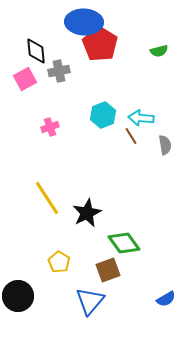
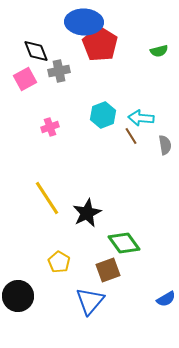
black diamond: rotated 16 degrees counterclockwise
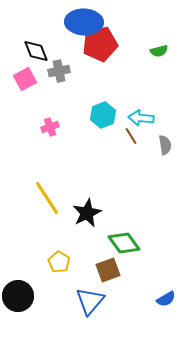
red pentagon: rotated 28 degrees clockwise
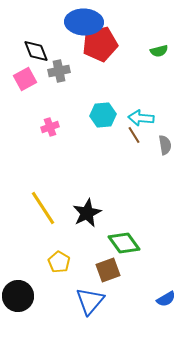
cyan hexagon: rotated 15 degrees clockwise
brown line: moved 3 px right, 1 px up
yellow line: moved 4 px left, 10 px down
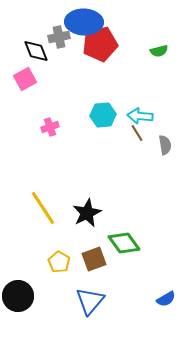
gray cross: moved 34 px up
cyan arrow: moved 1 px left, 2 px up
brown line: moved 3 px right, 2 px up
brown square: moved 14 px left, 11 px up
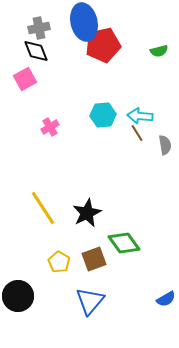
blue ellipse: rotated 75 degrees clockwise
gray cross: moved 20 px left, 9 px up
red pentagon: moved 3 px right, 1 px down
pink cross: rotated 12 degrees counterclockwise
